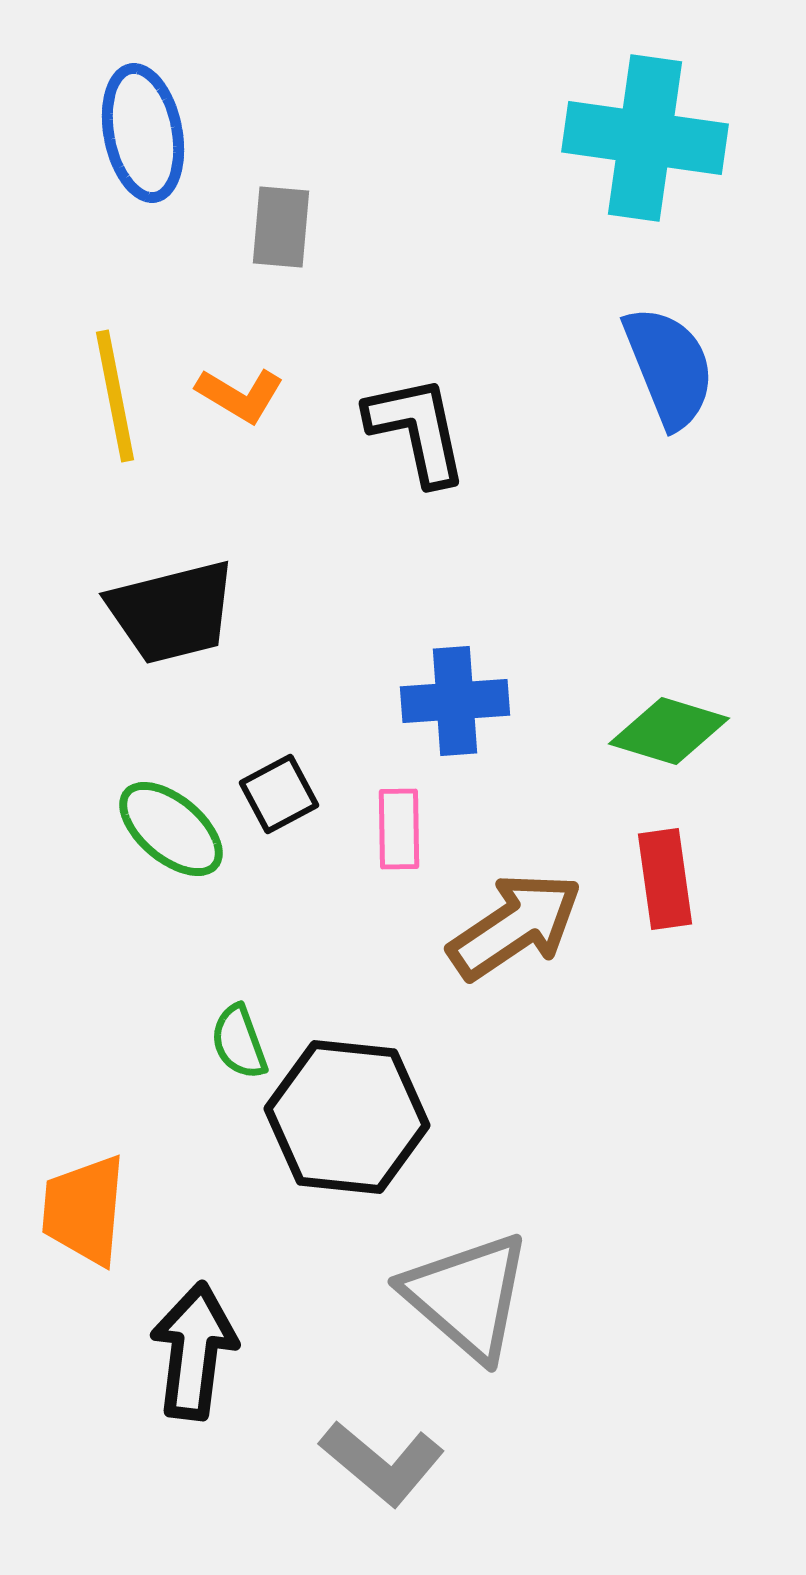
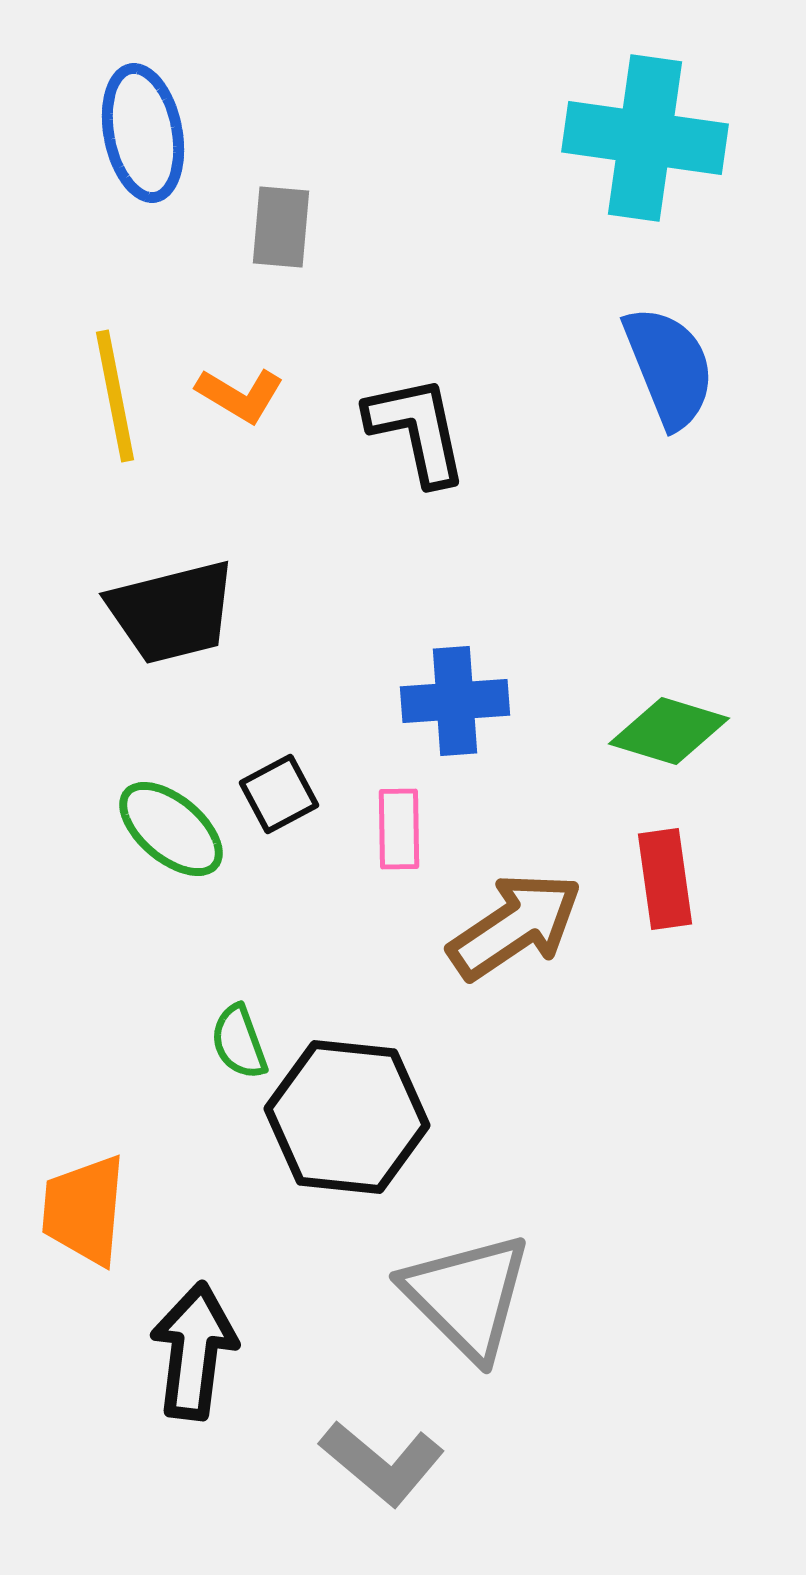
gray triangle: rotated 4 degrees clockwise
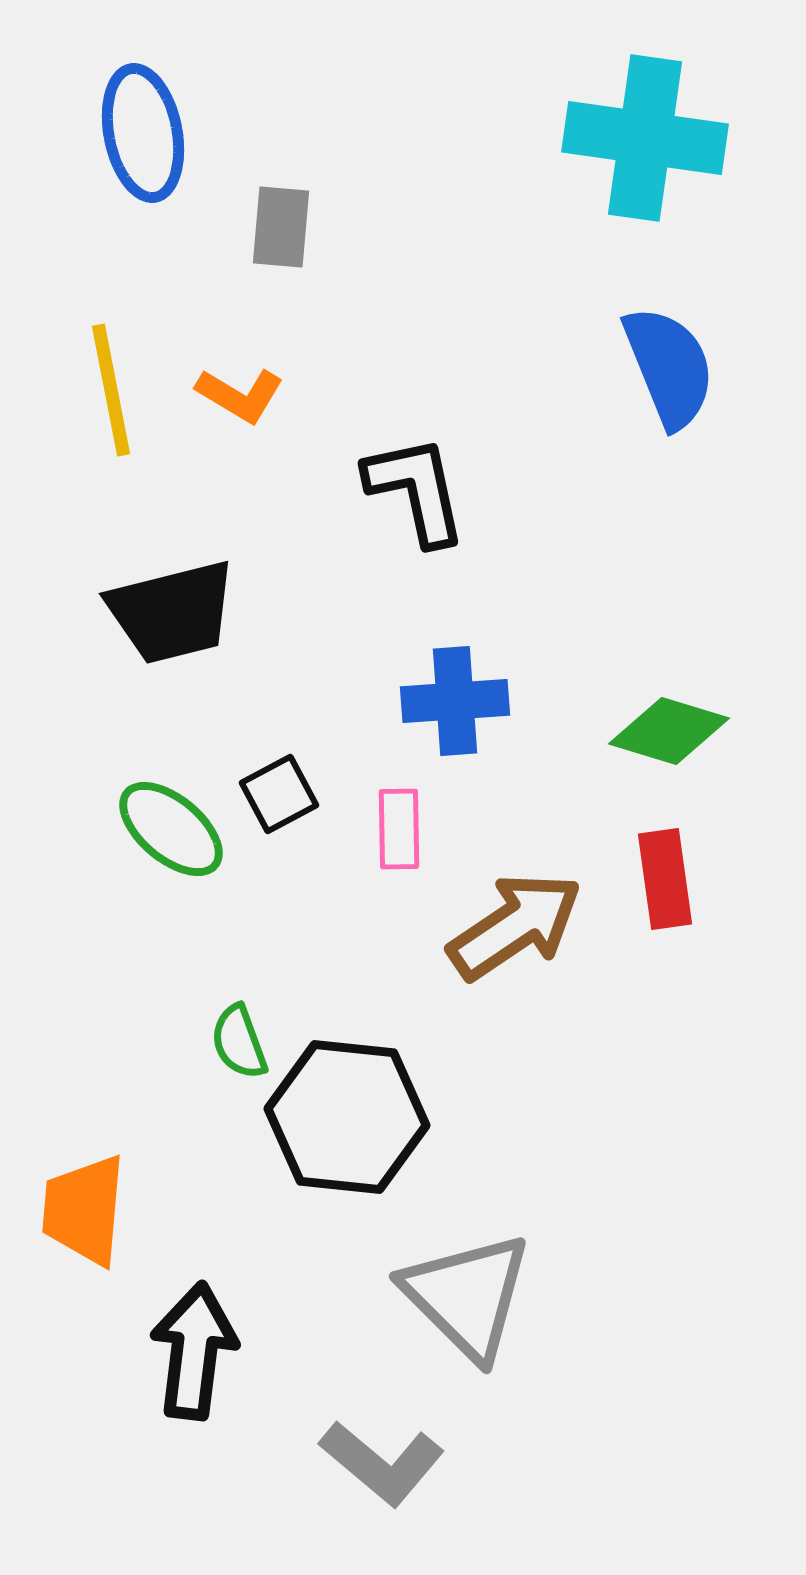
yellow line: moved 4 px left, 6 px up
black L-shape: moved 1 px left, 60 px down
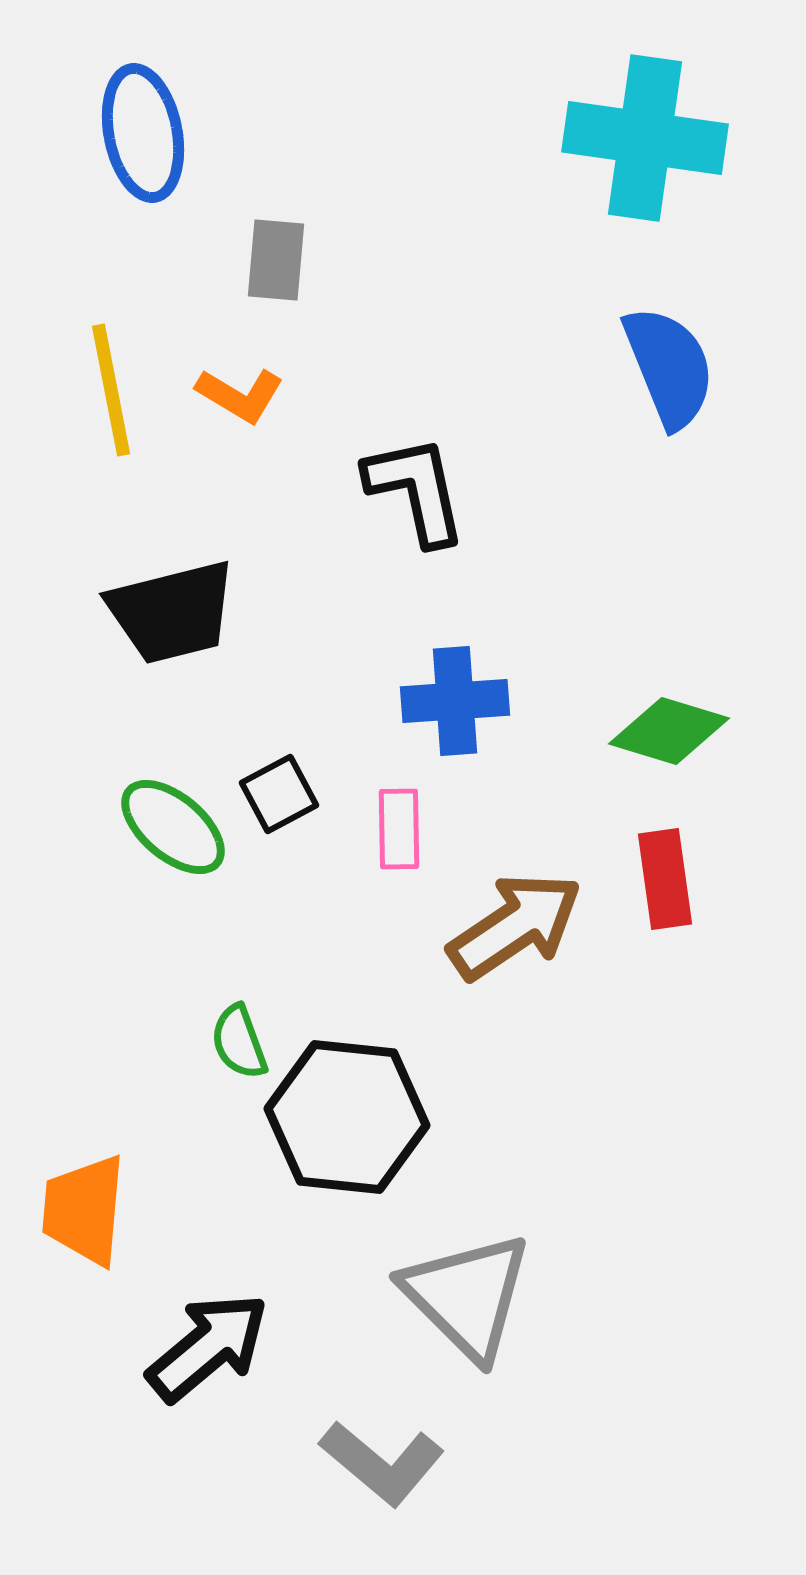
gray rectangle: moved 5 px left, 33 px down
green ellipse: moved 2 px right, 2 px up
black arrow: moved 14 px right, 4 px up; rotated 43 degrees clockwise
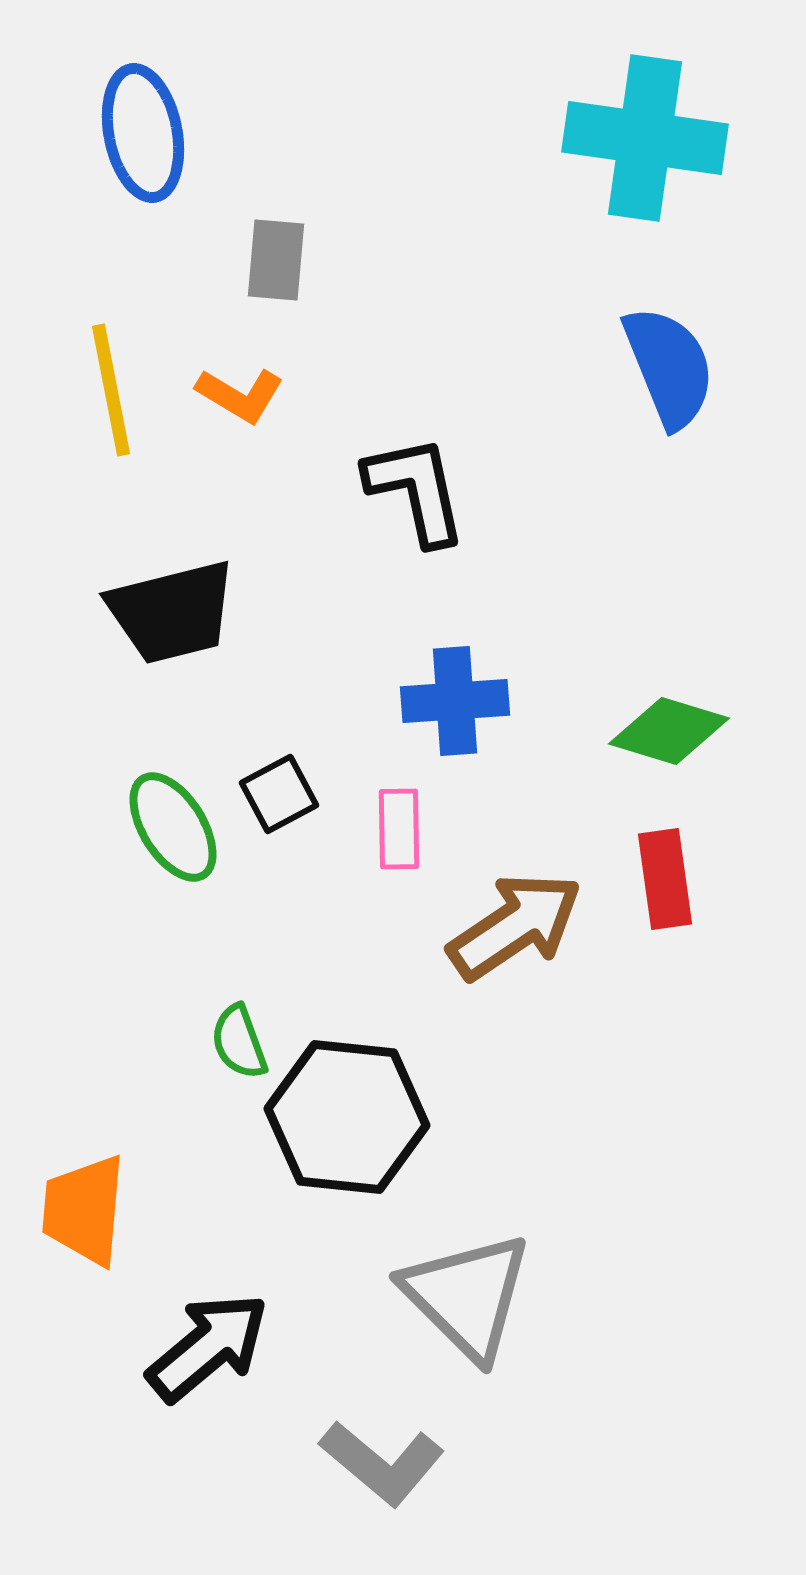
green ellipse: rotated 18 degrees clockwise
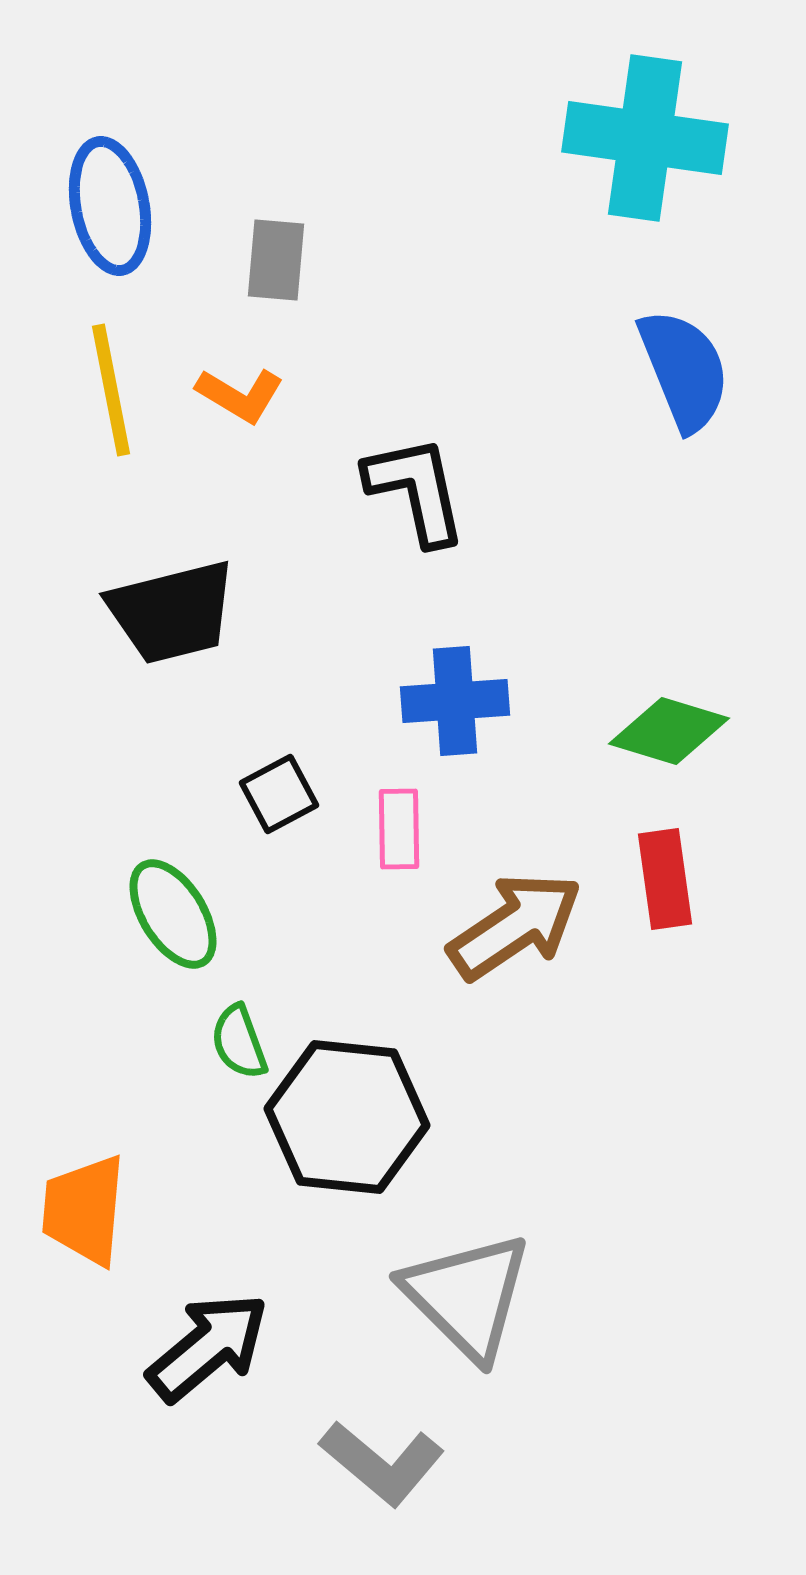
blue ellipse: moved 33 px left, 73 px down
blue semicircle: moved 15 px right, 3 px down
green ellipse: moved 87 px down
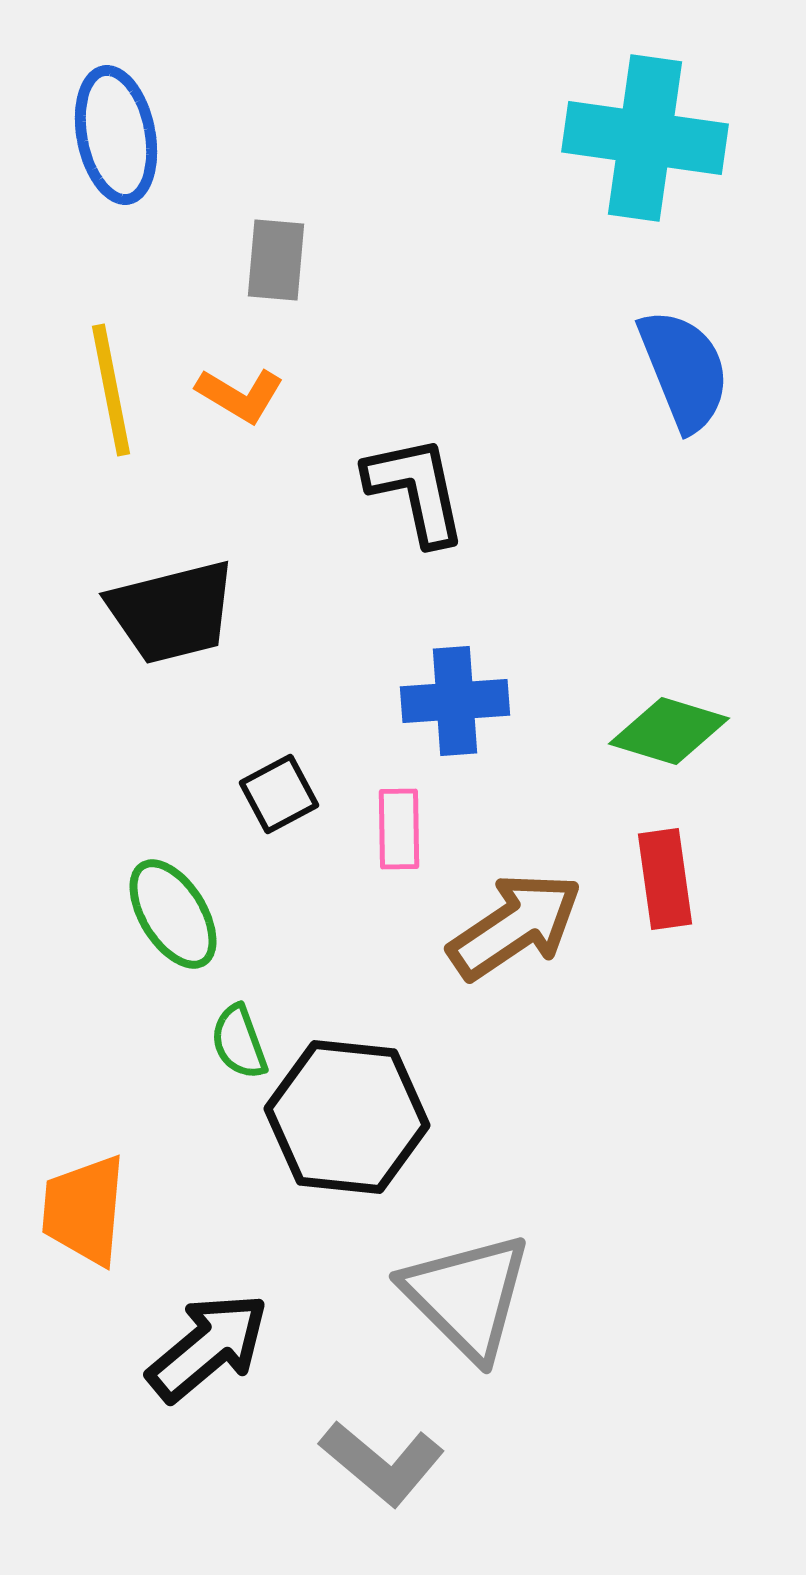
blue ellipse: moved 6 px right, 71 px up
